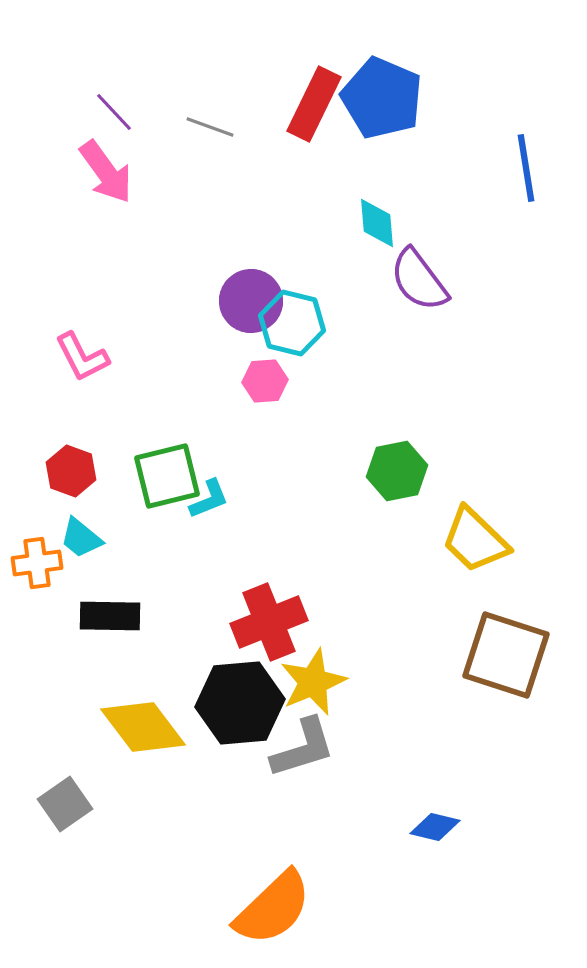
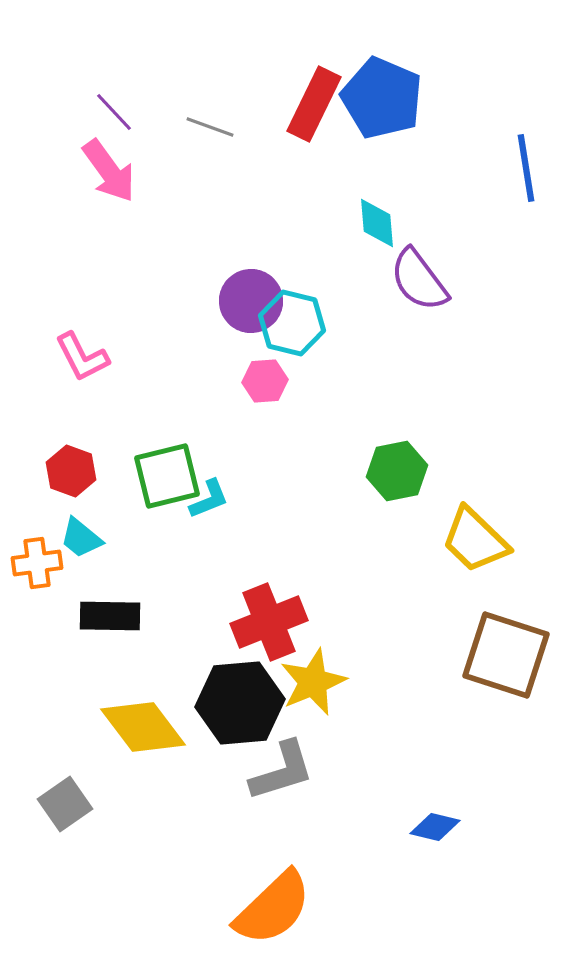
pink arrow: moved 3 px right, 1 px up
gray L-shape: moved 21 px left, 23 px down
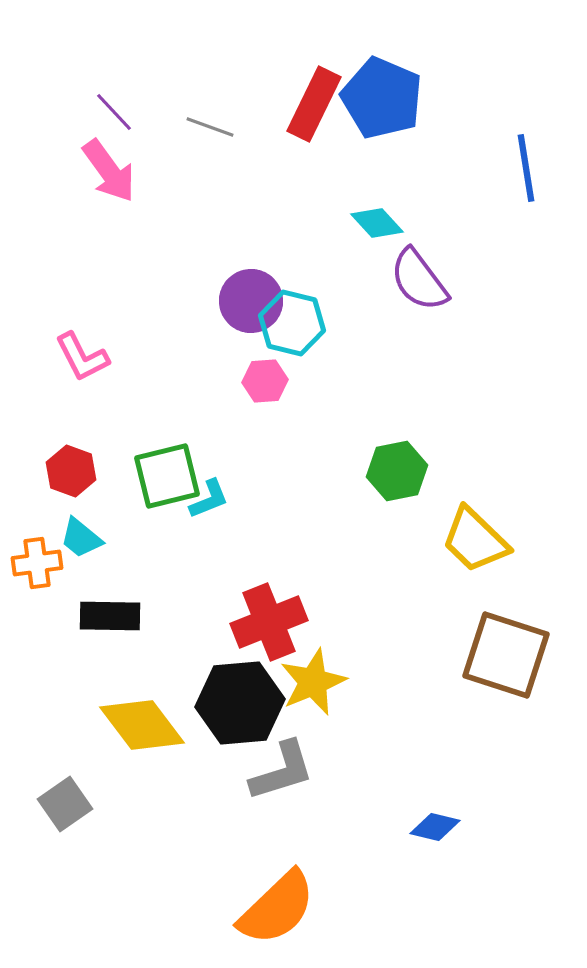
cyan diamond: rotated 38 degrees counterclockwise
yellow diamond: moved 1 px left, 2 px up
orange semicircle: moved 4 px right
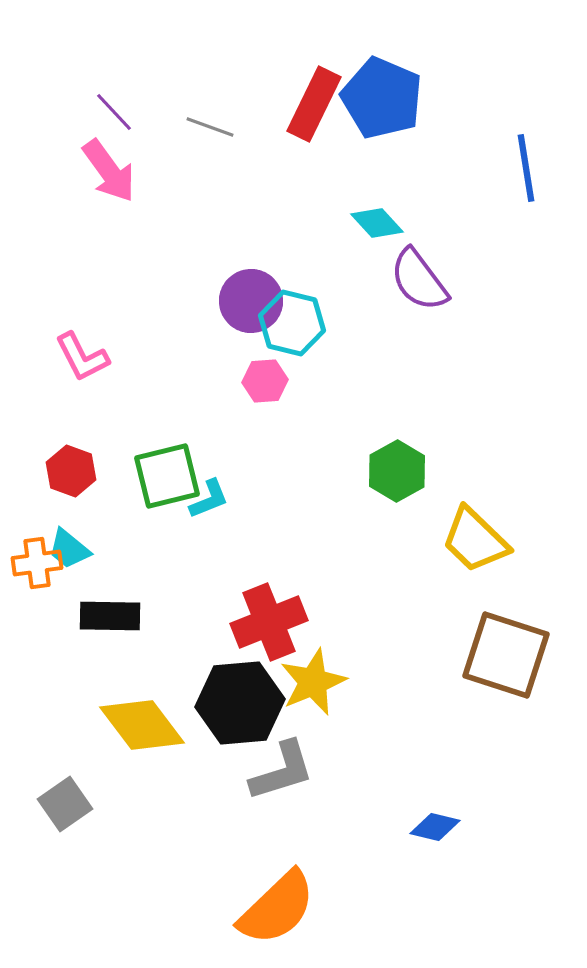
green hexagon: rotated 18 degrees counterclockwise
cyan trapezoid: moved 12 px left, 11 px down
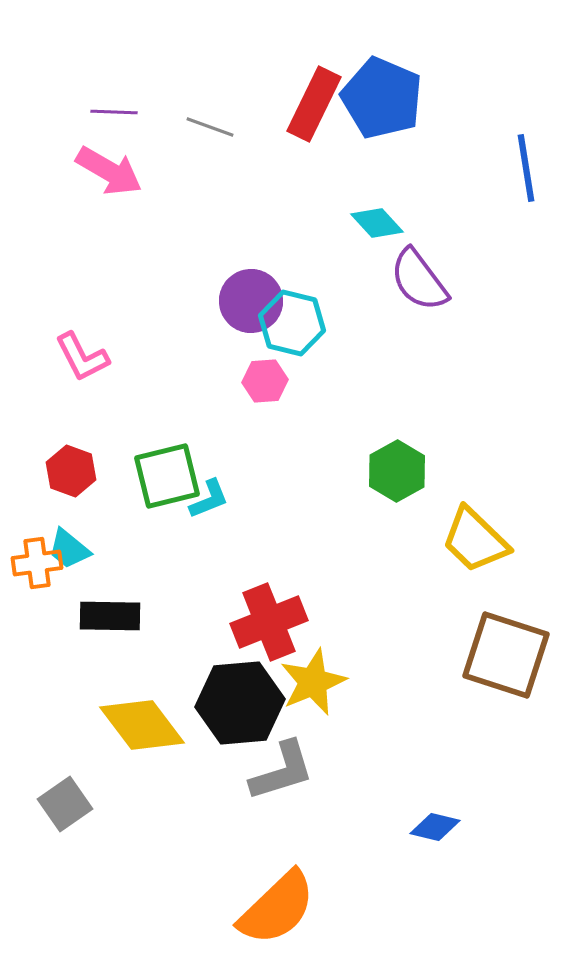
purple line: rotated 45 degrees counterclockwise
pink arrow: rotated 24 degrees counterclockwise
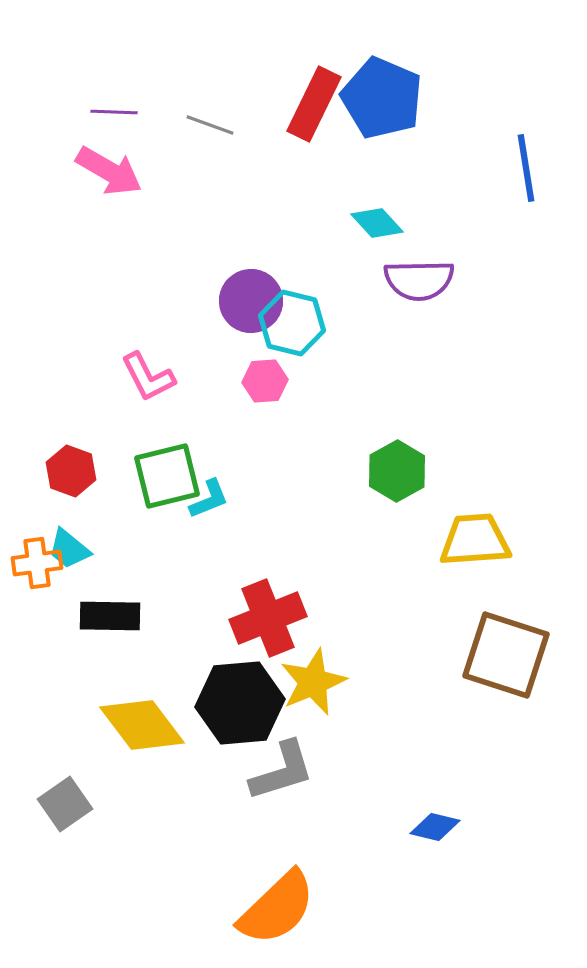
gray line: moved 2 px up
purple semicircle: rotated 54 degrees counterclockwise
pink L-shape: moved 66 px right, 20 px down
yellow trapezoid: rotated 132 degrees clockwise
red cross: moved 1 px left, 4 px up
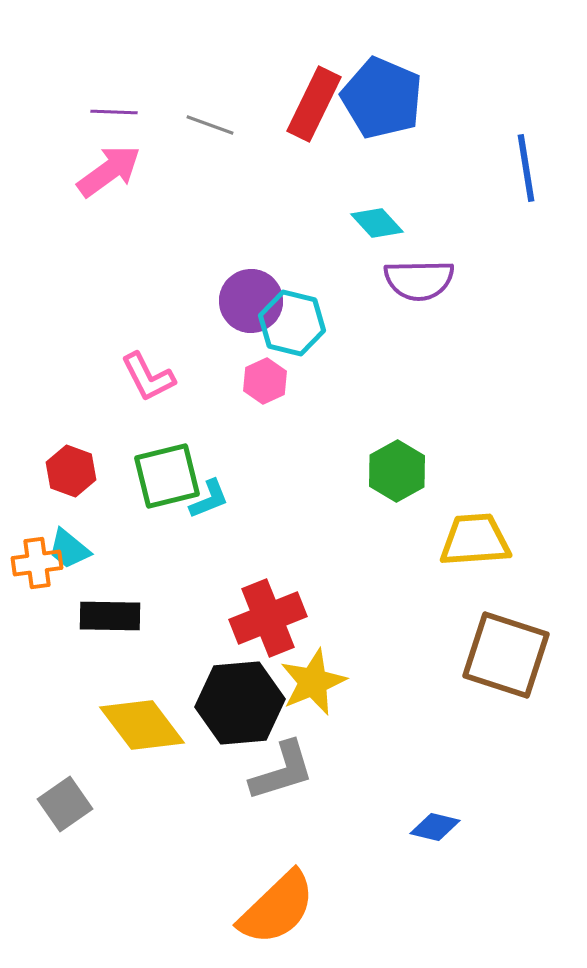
pink arrow: rotated 66 degrees counterclockwise
pink hexagon: rotated 21 degrees counterclockwise
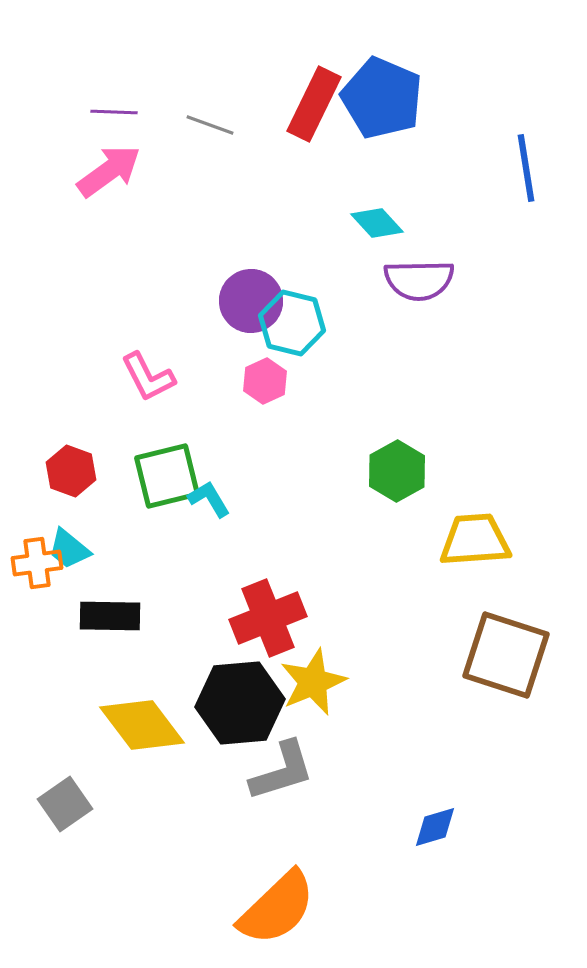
cyan L-shape: rotated 99 degrees counterclockwise
blue diamond: rotated 30 degrees counterclockwise
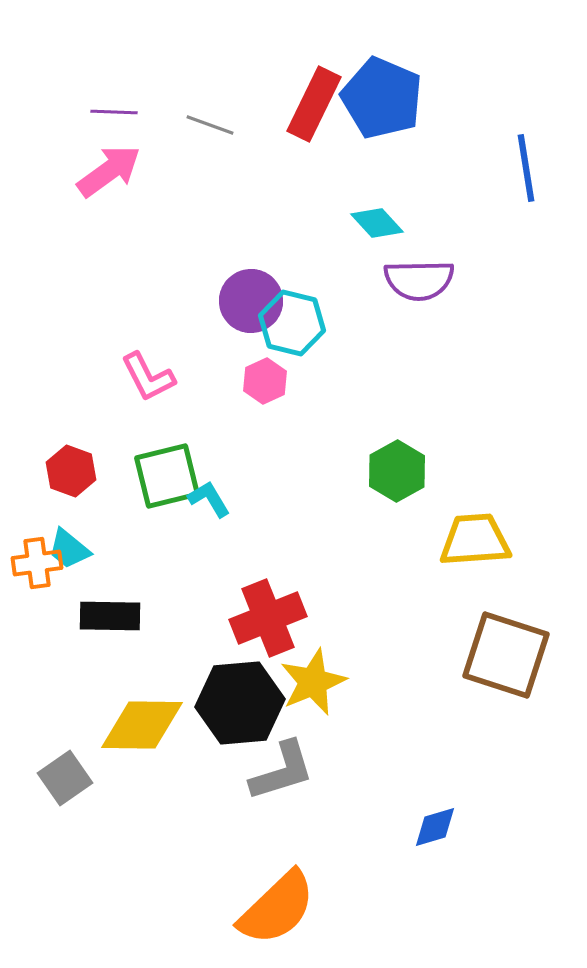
yellow diamond: rotated 52 degrees counterclockwise
gray square: moved 26 px up
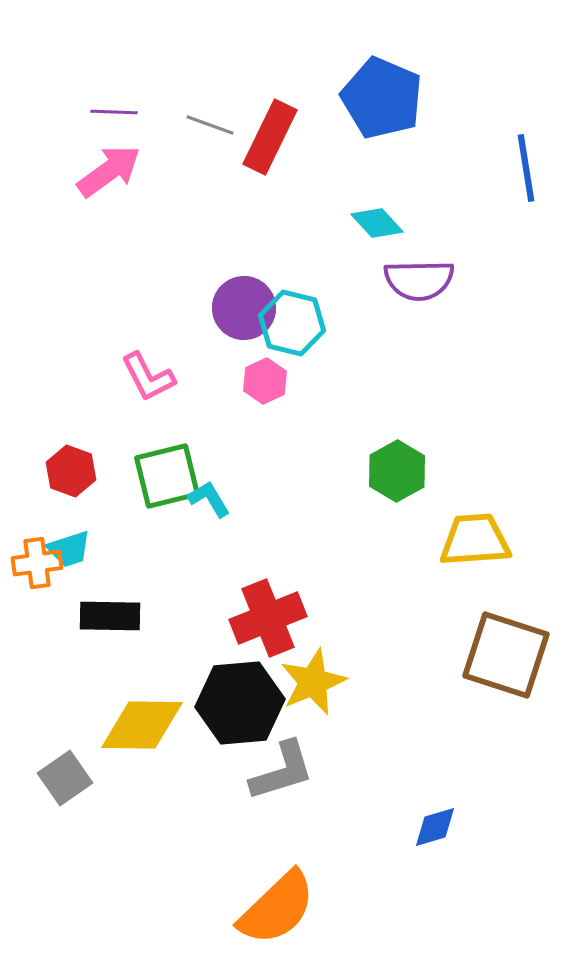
red rectangle: moved 44 px left, 33 px down
purple circle: moved 7 px left, 7 px down
cyan trapezoid: rotated 57 degrees counterclockwise
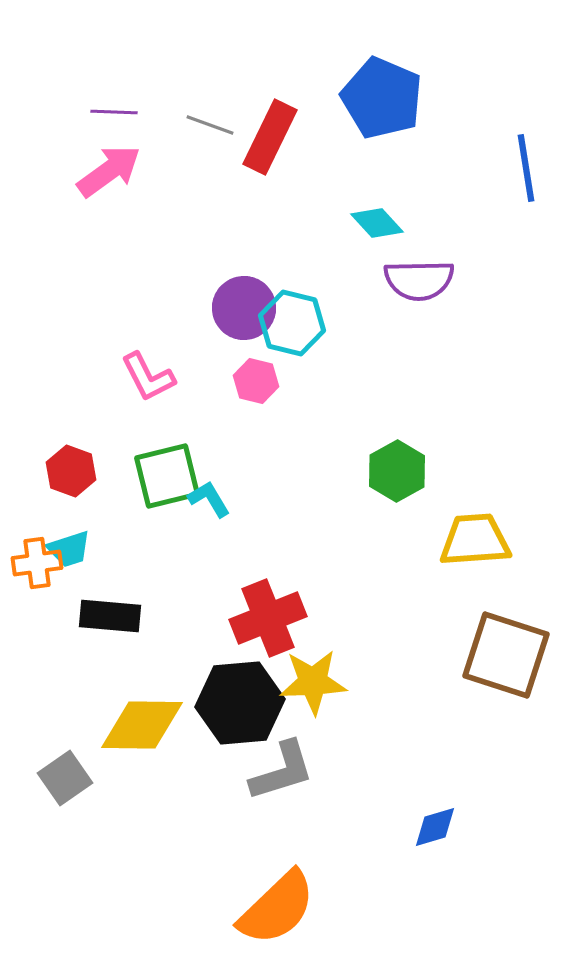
pink hexagon: moved 9 px left; rotated 21 degrees counterclockwise
black rectangle: rotated 4 degrees clockwise
yellow star: rotated 20 degrees clockwise
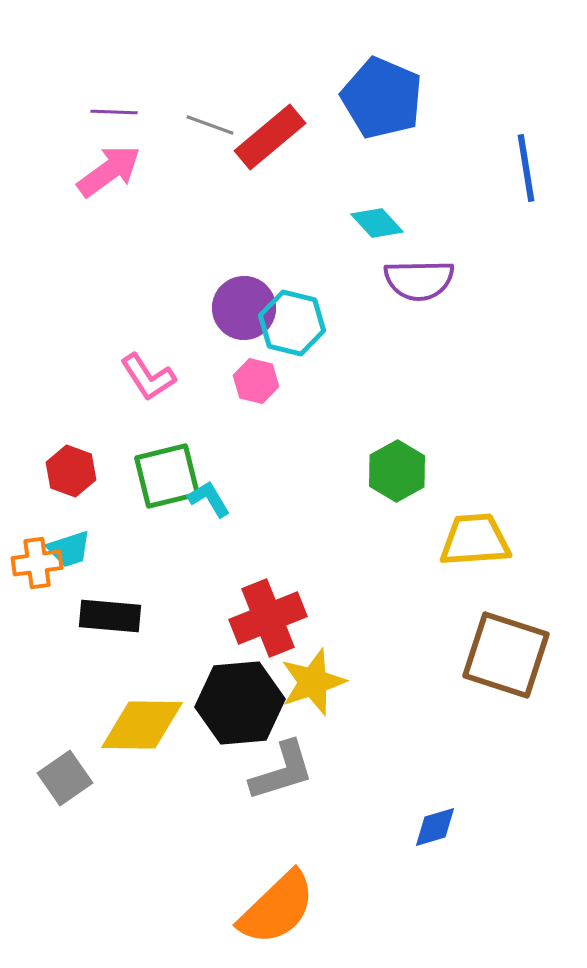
red rectangle: rotated 24 degrees clockwise
pink L-shape: rotated 6 degrees counterclockwise
yellow star: rotated 16 degrees counterclockwise
